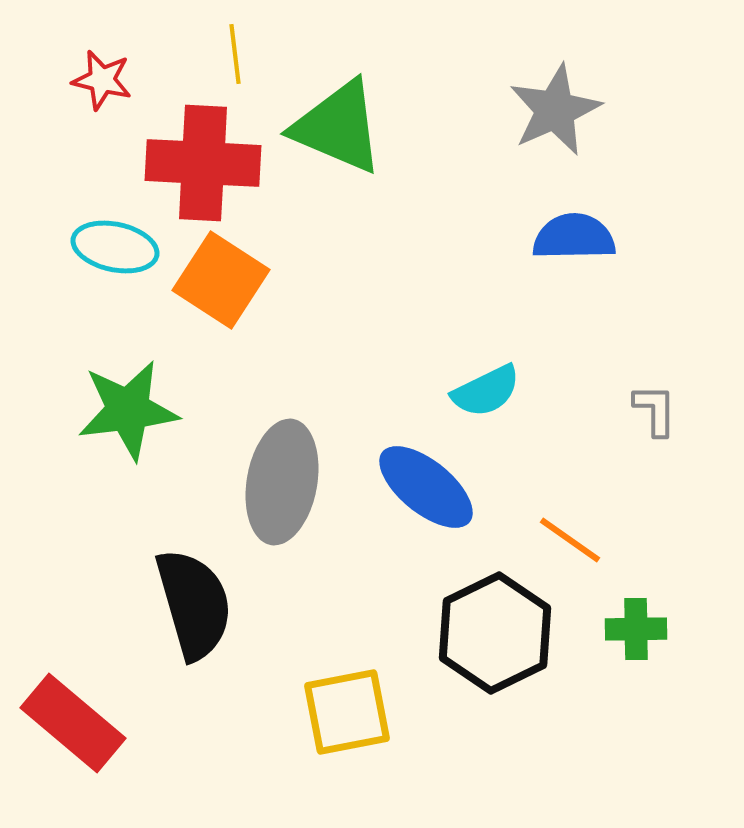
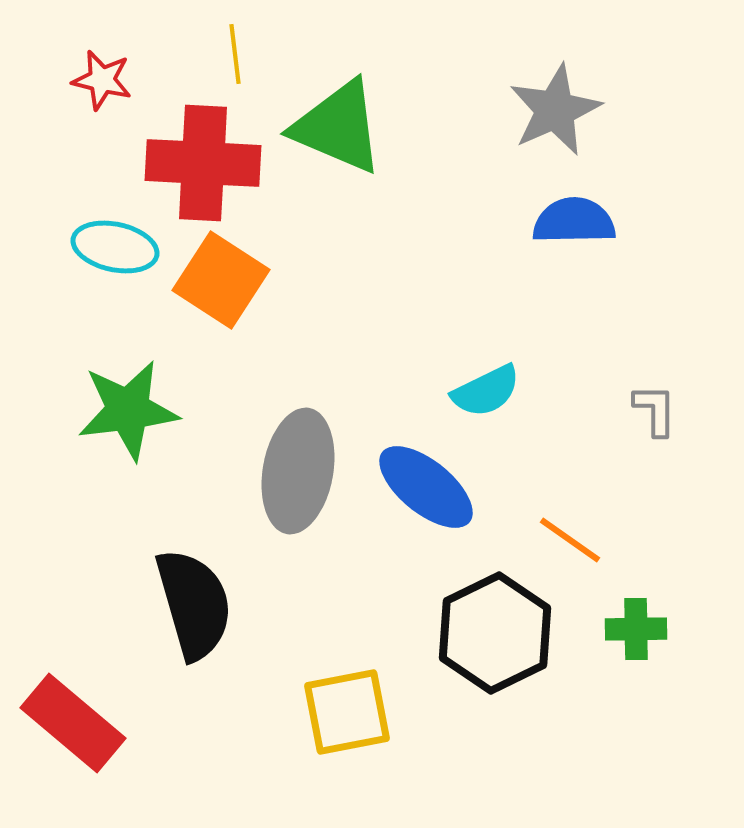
blue semicircle: moved 16 px up
gray ellipse: moved 16 px right, 11 px up
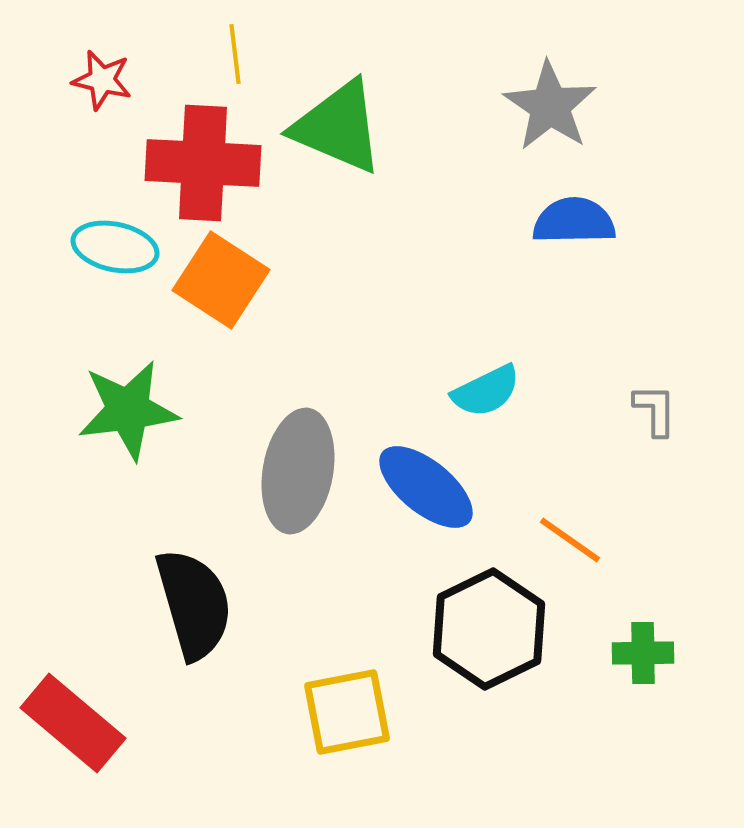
gray star: moved 5 px left, 4 px up; rotated 14 degrees counterclockwise
green cross: moved 7 px right, 24 px down
black hexagon: moved 6 px left, 4 px up
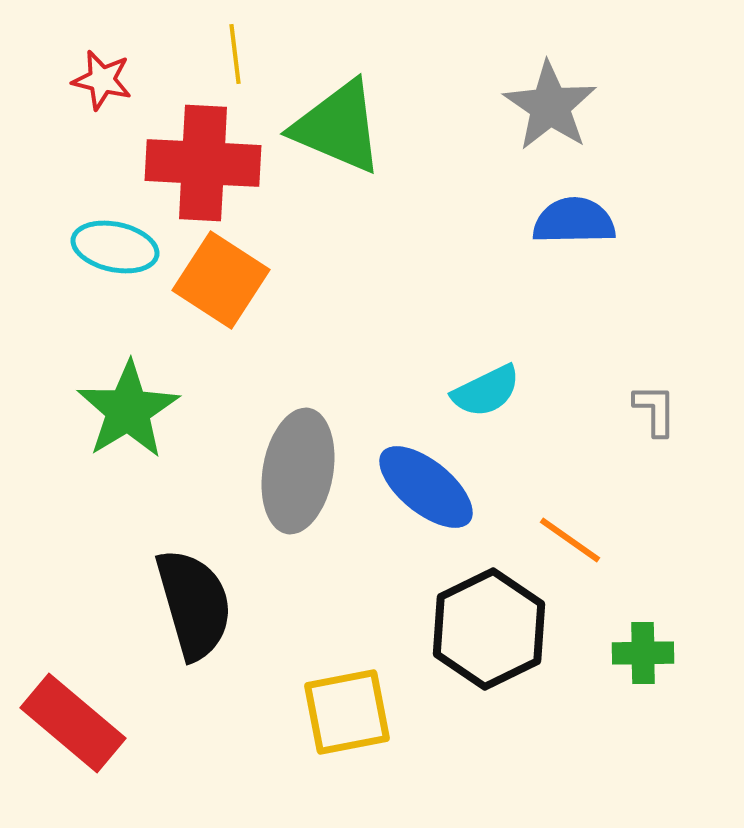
green star: rotated 24 degrees counterclockwise
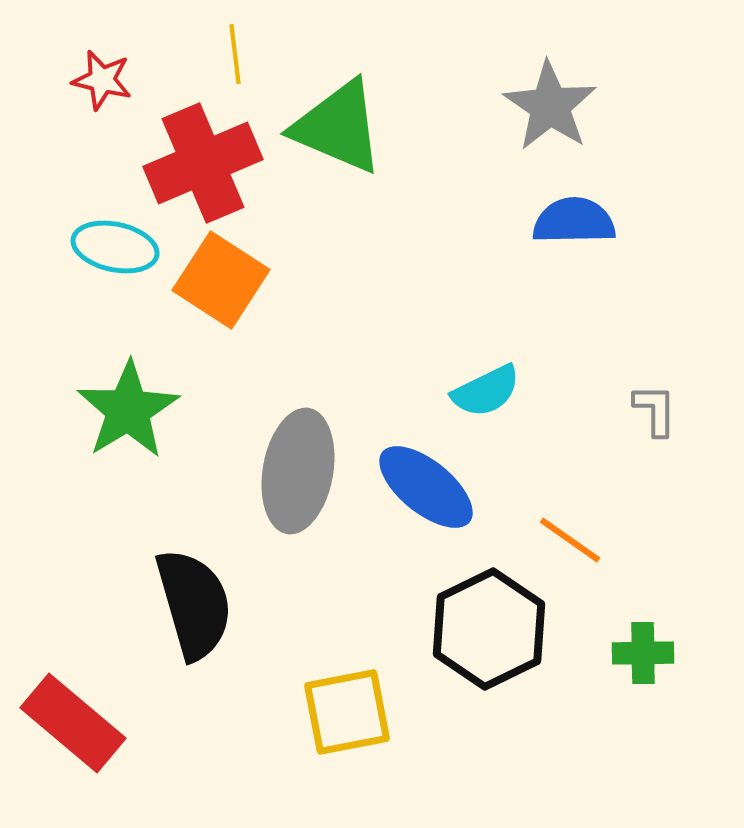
red cross: rotated 26 degrees counterclockwise
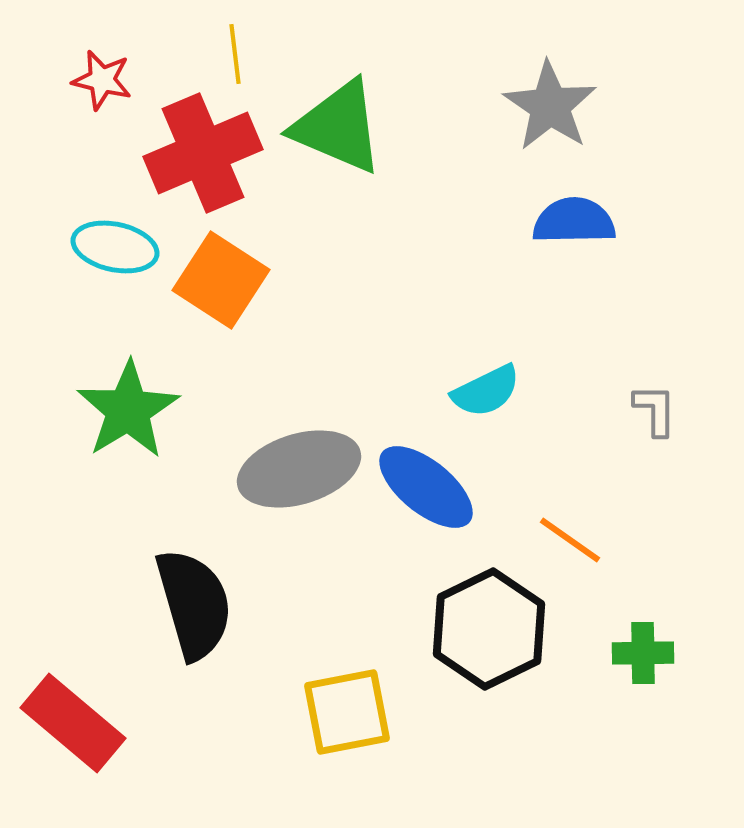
red cross: moved 10 px up
gray ellipse: moved 1 px right, 2 px up; rotated 63 degrees clockwise
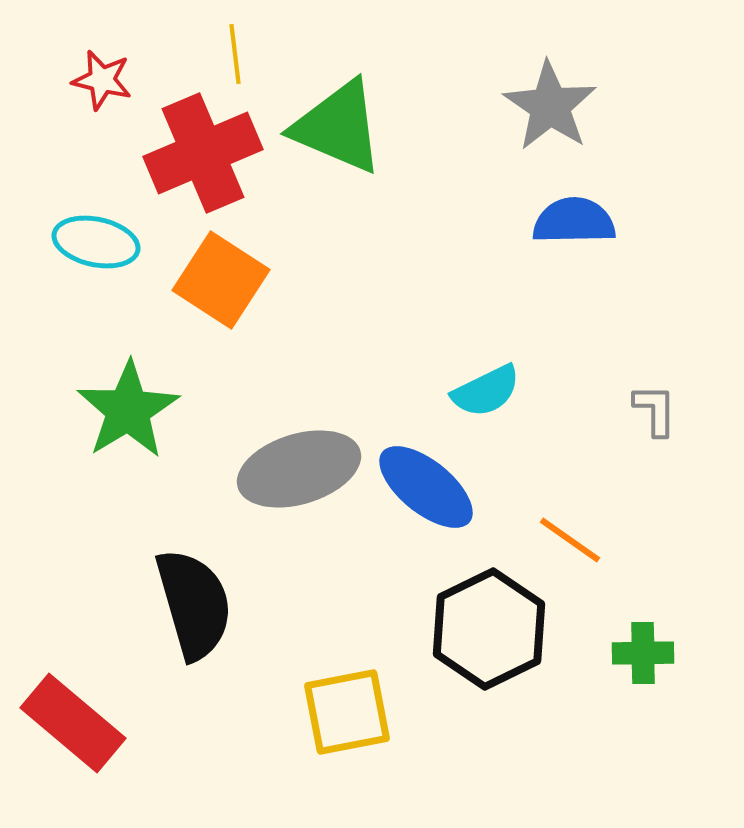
cyan ellipse: moved 19 px left, 5 px up
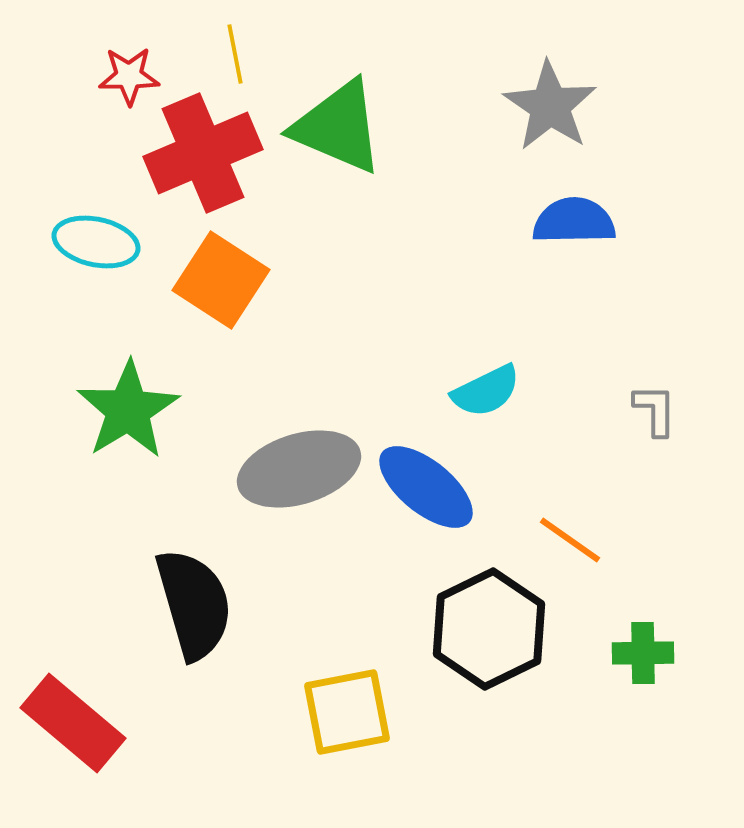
yellow line: rotated 4 degrees counterclockwise
red star: moved 27 px right, 4 px up; rotated 14 degrees counterclockwise
